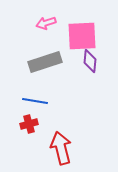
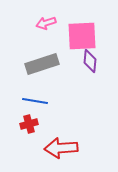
gray rectangle: moved 3 px left, 2 px down
red arrow: rotated 80 degrees counterclockwise
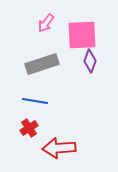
pink arrow: rotated 36 degrees counterclockwise
pink square: moved 1 px up
purple diamond: rotated 15 degrees clockwise
red cross: moved 4 px down; rotated 18 degrees counterclockwise
red arrow: moved 2 px left
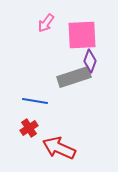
gray rectangle: moved 32 px right, 13 px down
red arrow: rotated 28 degrees clockwise
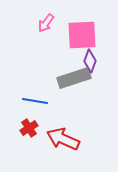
gray rectangle: moved 1 px down
red arrow: moved 4 px right, 9 px up
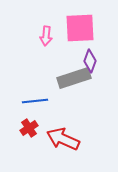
pink arrow: moved 13 px down; rotated 30 degrees counterclockwise
pink square: moved 2 px left, 7 px up
blue line: rotated 15 degrees counterclockwise
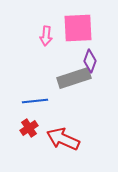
pink square: moved 2 px left
